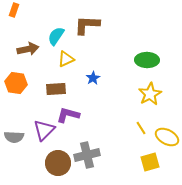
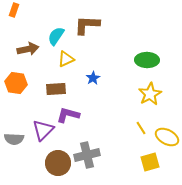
purple triangle: moved 1 px left
gray semicircle: moved 2 px down
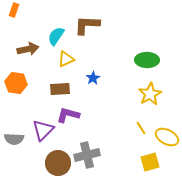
brown rectangle: moved 4 px right
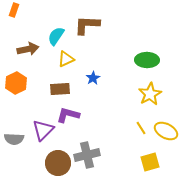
orange hexagon: rotated 25 degrees clockwise
yellow ellipse: moved 1 px left, 6 px up
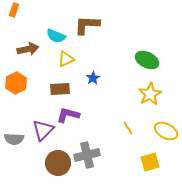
cyan semicircle: rotated 102 degrees counterclockwise
green ellipse: rotated 25 degrees clockwise
yellow line: moved 13 px left
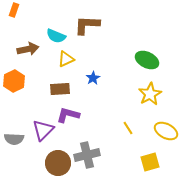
orange hexagon: moved 2 px left, 2 px up
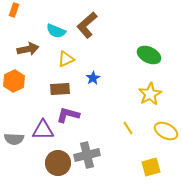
brown L-shape: rotated 44 degrees counterclockwise
cyan semicircle: moved 5 px up
green ellipse: moved 2 px right, 5 px up
purple triangle: rotated 45 degrees clockwise
yellow square: moved 1 px right, 5 px down
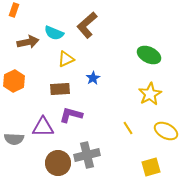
cyan semicircle: moved 2 px left, 2 px down
brown arrow: moved 7 px up
purple L-shape: moved 3 px right
purple triangle: moved 3 px up
